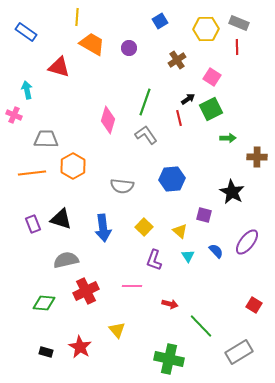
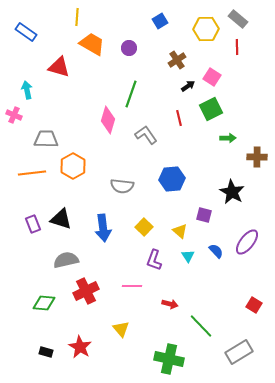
gray rectangle at (239, 23): moved 1 px left, 4 px up; rotated 18 degrees clockwise
black arrow at (188, 99): moved 13 px up
green line at (145, 102): moved 14 px left, 8 px up
yellow triangle at (117, 330): moved 4 px right, 1 px up
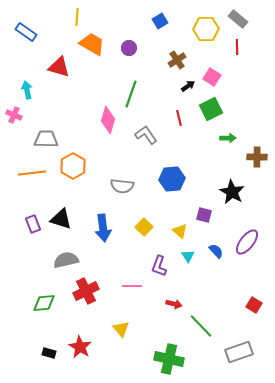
purple L-shape at (154, 260): moved 5 px right, 6 px down
green diamond at (44, 303): rotated 10 degrees counterclockwise
red arrow at (170, 304): moved 4 px right
black rectangle at (46, 352): moved 3 px right, 1 px down
gray rectangle at (239, 352): rotated 12 degrees clockwise
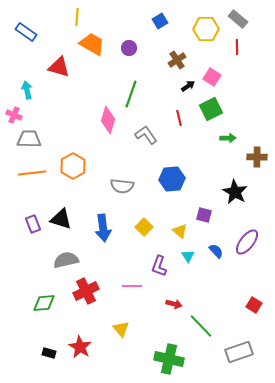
gray trapezoid at (46, 139): moved 17 px left
black star at (232, 192): moved 3 px right
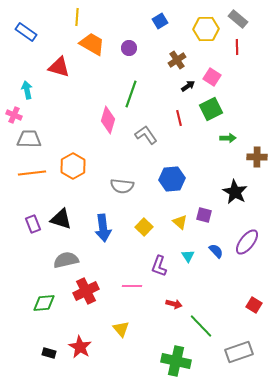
yellow triangle at (180, 231): moved 9 px up
green cross at (169, 359): moved 7 px right, 2 px down
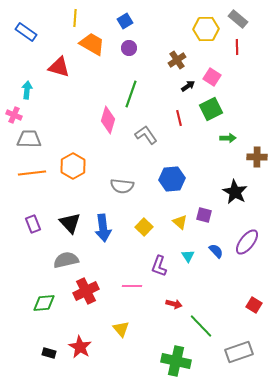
yellow line at (77, 17): moved 2 px left, 1 px down
blue square at (160, 21): moved 35 px left
cyan arrow at (27, 90): rotated 18 degrees clockwise
black triangle at (61, 219): moved 9 px right, 4 px down; rotated 30 degrees clockwise
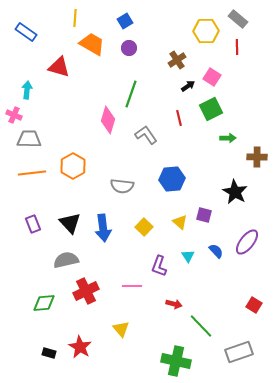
yellow hexagon at (206, 29): moved 2 px down
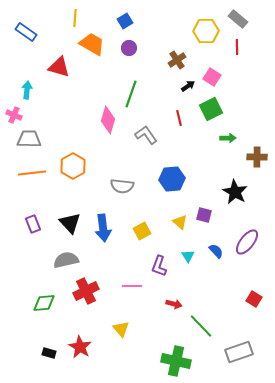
yellow square at (144, 227): moved 2 px left, 4 px down; rotated 18 degrees clockwise
red square at (254, 305): moved 6 px up
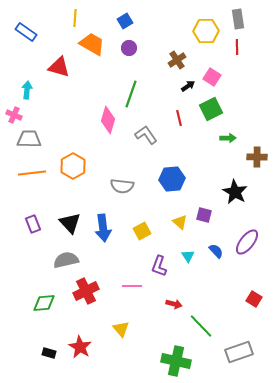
gray rectangle at (238, 19): rotated 42 degrees clockwise
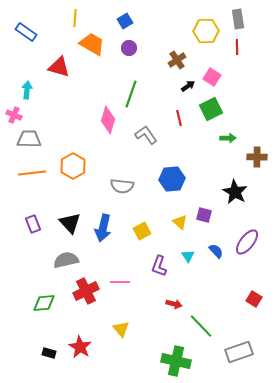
blue arrow at (103, 228): rotated 20 degrees clockwise
pink line at (132, 286): moved 12 px left, 4 px up
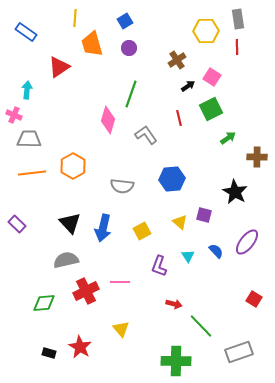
orange trapezoid at (92, 44): rotated 136 degrees counterclockwise
red triangle at (59, 67): rotated 50 degrees counterclockwise
green arrow at (228, 138): rotated 35 degrees counterclockwise
purple rectangle at (33, 224): moved 16 px left; rotated 24 degrees counterclockwise
green cross at (176, 361): rotated 12 degrees counterclockwise
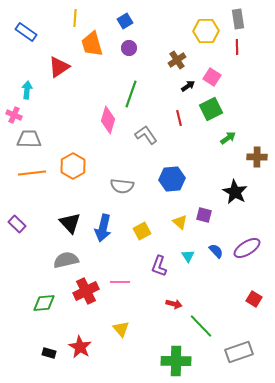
purple ellipse at (247, 242): moved 6 px down; rotated 20 degrees clockwise
